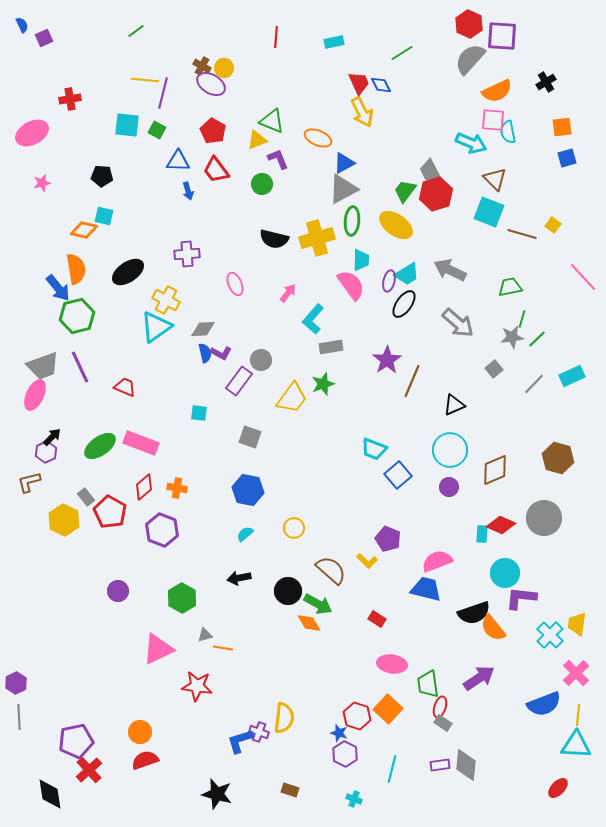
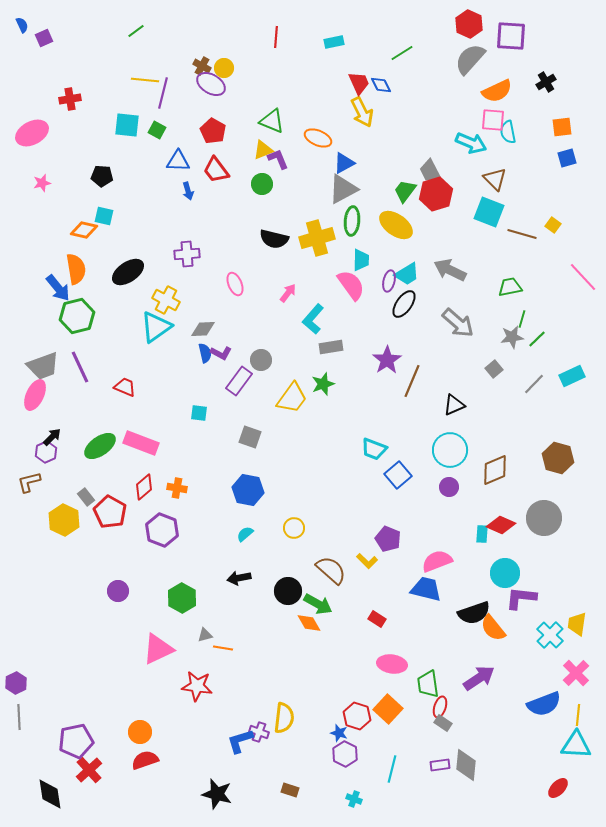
purple square at (502, 36): moved 9 px right
yellow triangle at (257, 140): moved 6 px right, 10 px down
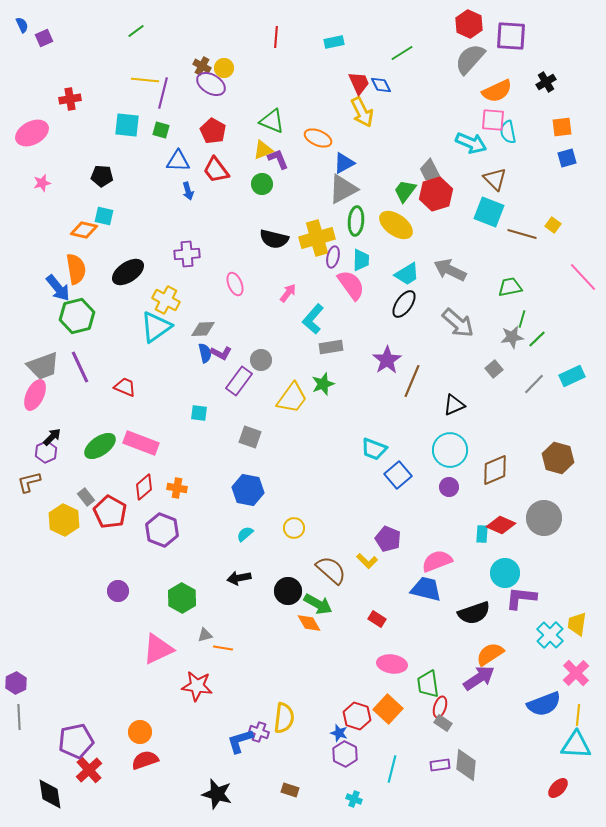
green square at (157, 130): moved 4 px right; rotated 12 degrees counterclockwise
green ellipse at (352, 221): moved 4 px right
purple ellipse at (389, 281): moved 56 px left, 24 px up
orange semicircle at (493, 628): moved 3 px left, 26 px down; rotated 96 degrees clockwise
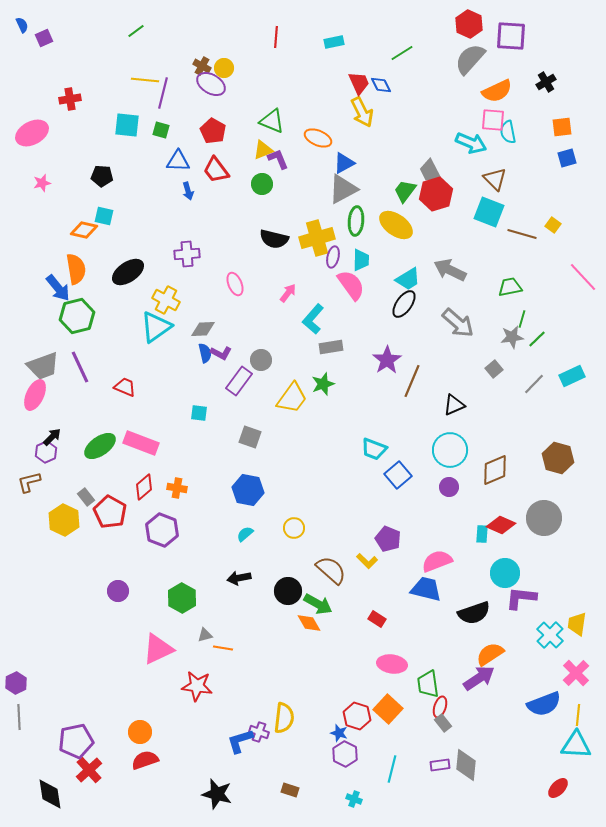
cyan trapezoid at (407, 274): moved 1 px right, 5 px down
gray rectangle at (443, 723): rotated 18 degrees clockwise
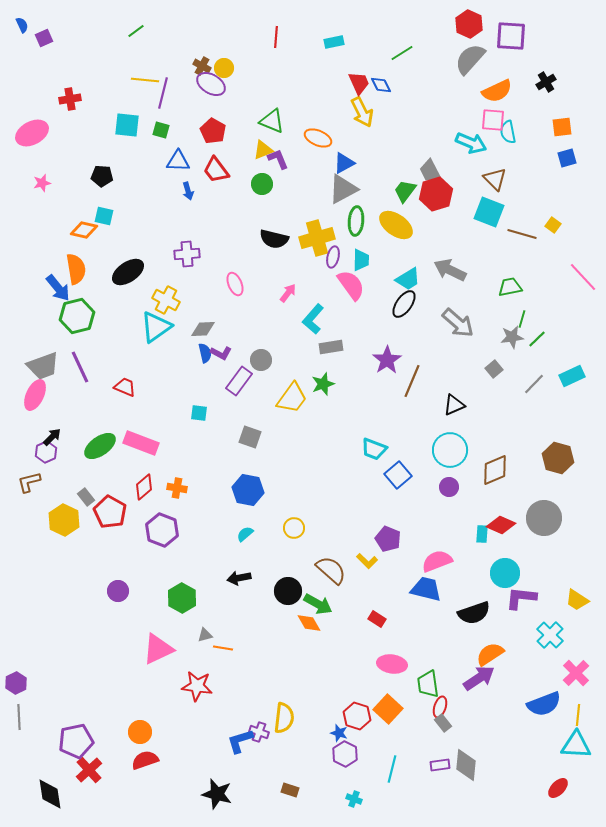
yellow trapezoid at (577, 624): moved 24 px up; rotated 65 degrees counterclockwise
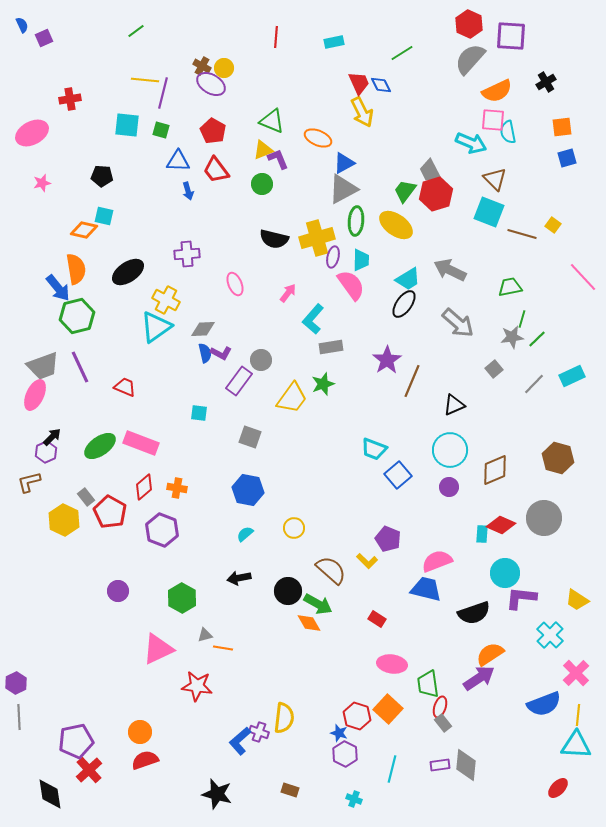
blue L-shape at (240, 741): rotated 24 degrees counterclockwise
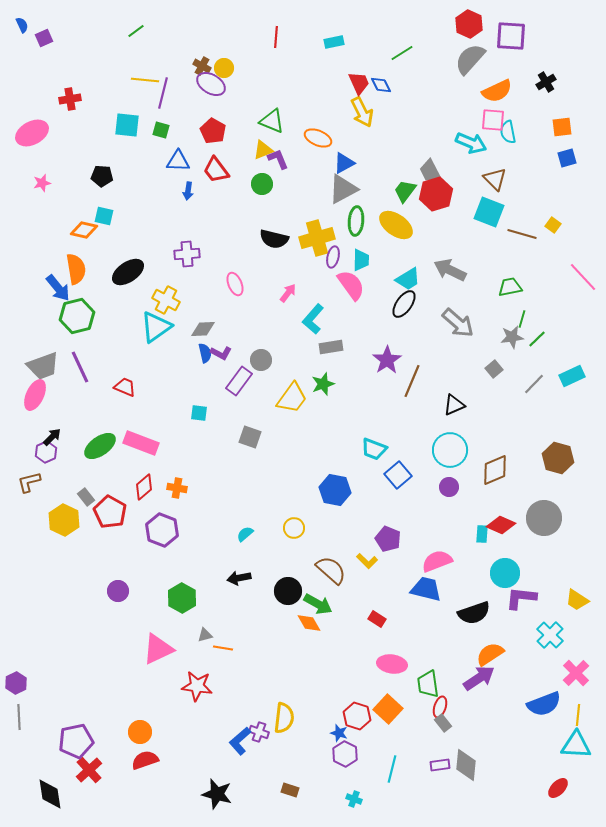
blue arrow at (188, 191): rotated 24 degrees clockwise
blue hexagon at (248, 490): moved 87 px right
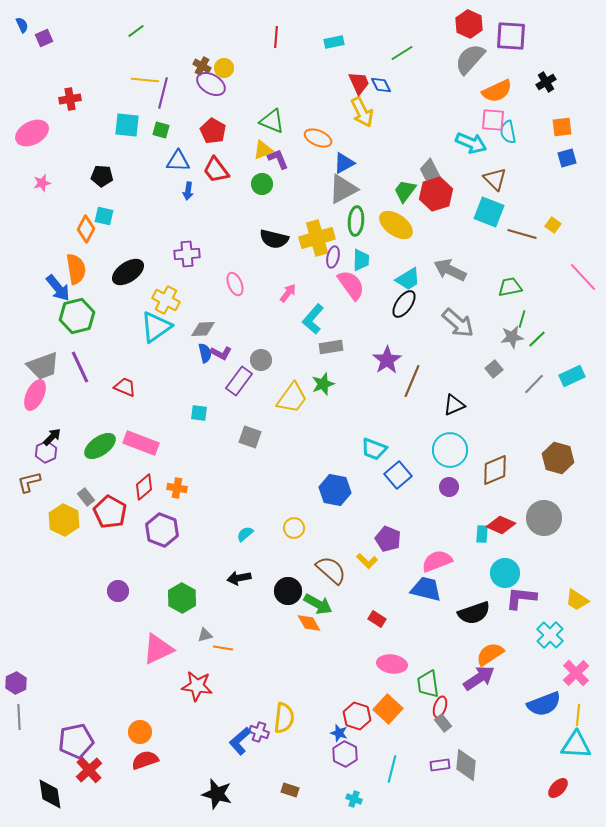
orange diamond at (84, 230): moved 2 px right, 1 px up; rotated 76 degrees counterclockwise
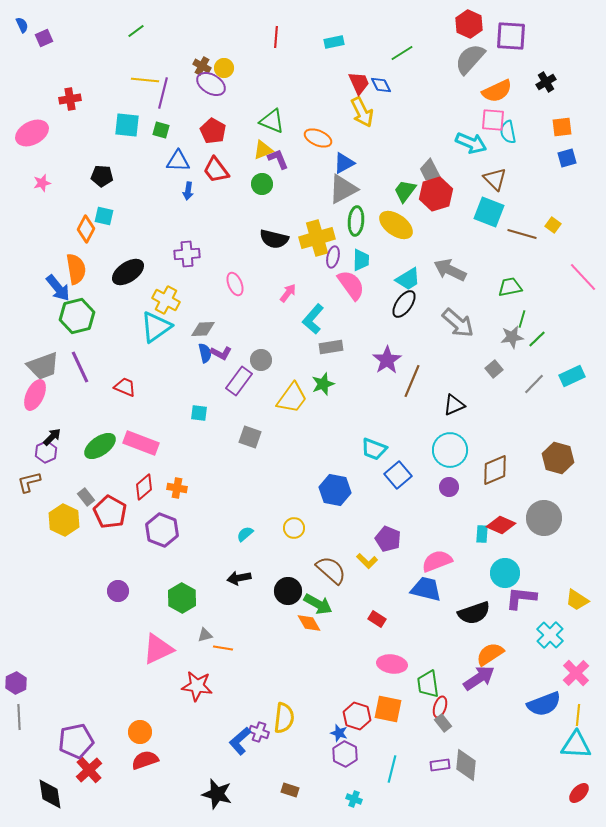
orange square at (388, 709): rotated 32 degrees counterclockwise
red ellipse at (558, 788): moved 21 px right, 5 px down
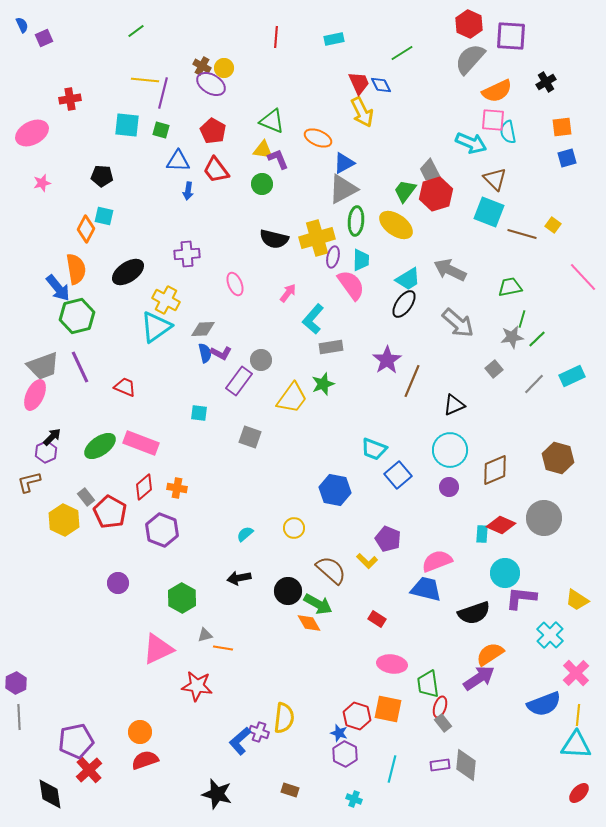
cyan rectangle at (334, 42): moved 3 px up
yellow triangle at (263, 150): rotated 30 degrees clockwise
purple circle at (118, 591): moved 8 px up
